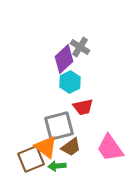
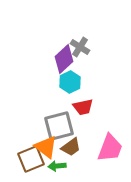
pink trapezoid: rotated 124 degrees counterclockwise
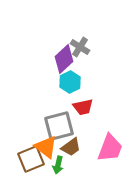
green arrow: moved 1 px right, 1 px up; rotated 72 degrees counterclockwise
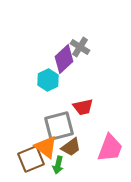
cyan hexagon: moved 22 px left, 2 px up
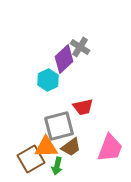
orange triangle: rotated 40 degrees counterclockwise
brown square: rotated 8 degrees counterclockwise
green arrow: moved 1 px left, 1 px down
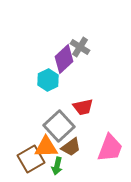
gray square: rotated 28 degrees counterclockwise
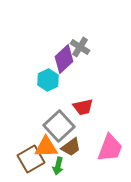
green arrow: moved 1 px right
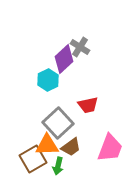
red trapezoid: moved 5 px right, 2 px up
gray square: moved 1 px left, 3 px up
orange triangle: moved 1 px right, 2 px up
brown square: moved 2 px right
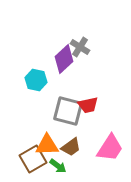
cyan hexagon: moved 12 px left; rotated 20 degrees counterclockwise
gray square: moved 10 px right, 12 px up; rotated 32 degrees counterclockwise
pink trapezoid: rotated 12 degrees clockwise
green arrow: rotated 66 degrees counterclockwise
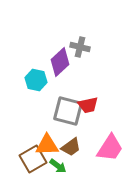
gray cross: rotated 18 degrees counterclockwise
purple diamond: moved 4 px left, 3 px down
